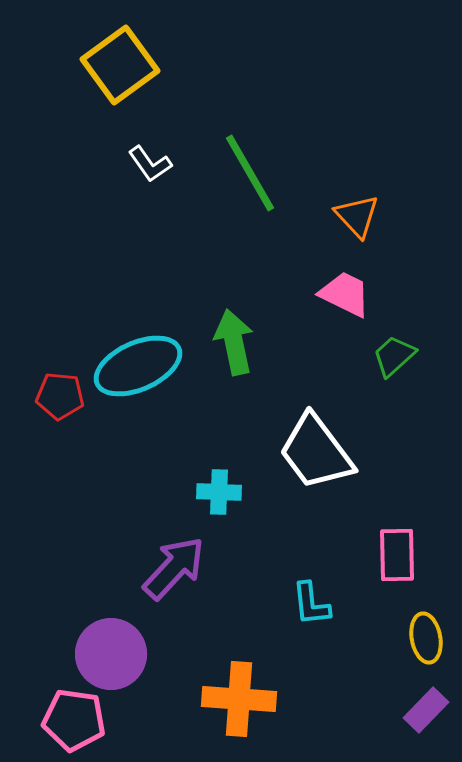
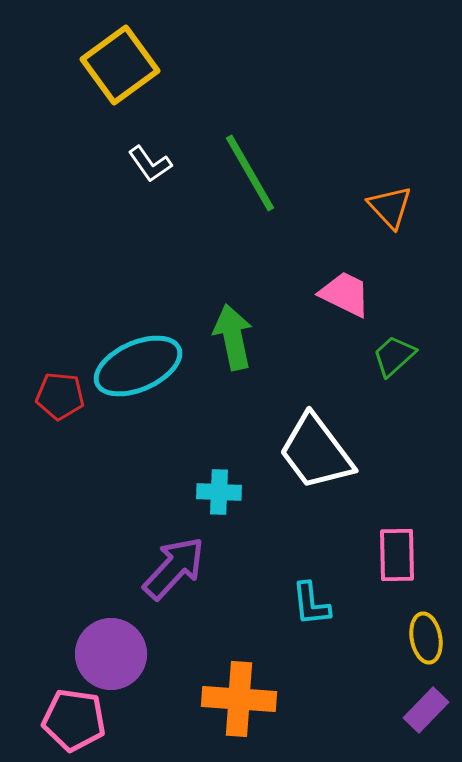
orange triangle: moved 33 px right, 9 px up
green arrow: moved 1 px left, 5 px up
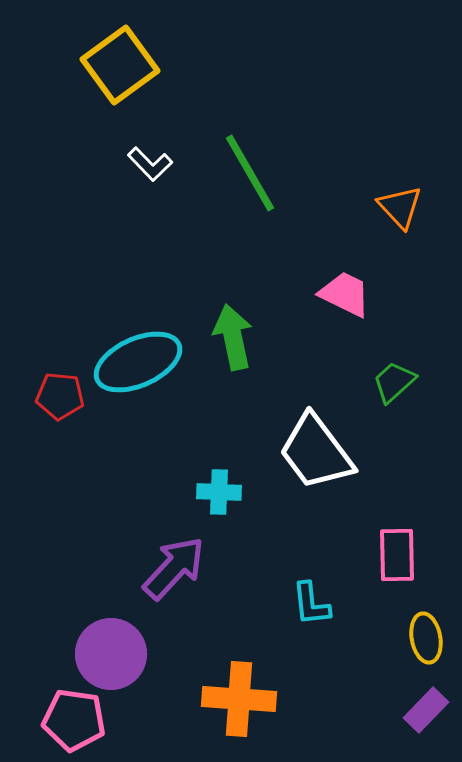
white L-shape: rotated 9 degrees counterclockwise
orange triangle: moved 10 px right
green trapezoid: moved 26 px down
cyan ellipse: moved 4 px up
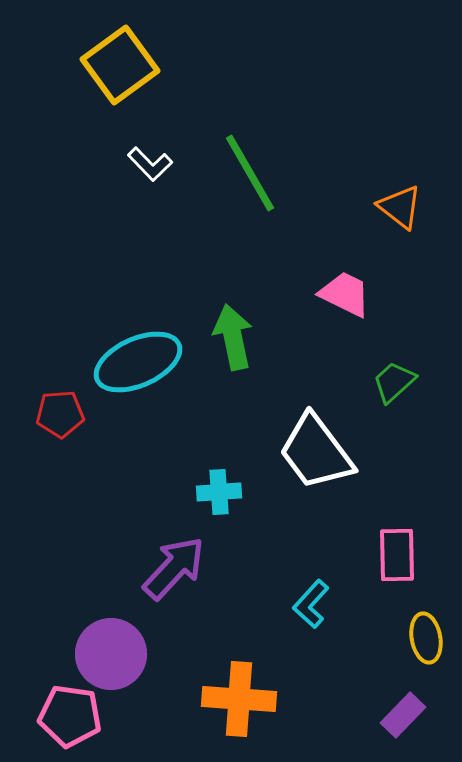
orange triangle: rotated 9 degrees counterclockwise
red pentagon: moved 18 px down; rotated 9 degrees counterclockwise
cyan cross: rotated 6 degrees counterclockwise
cyan L-shape: rotated 48 degrees clockwise
purple rectangle: moved 23 px left, 5 px down
pink pentagon: moved 4 px left, 4 px up
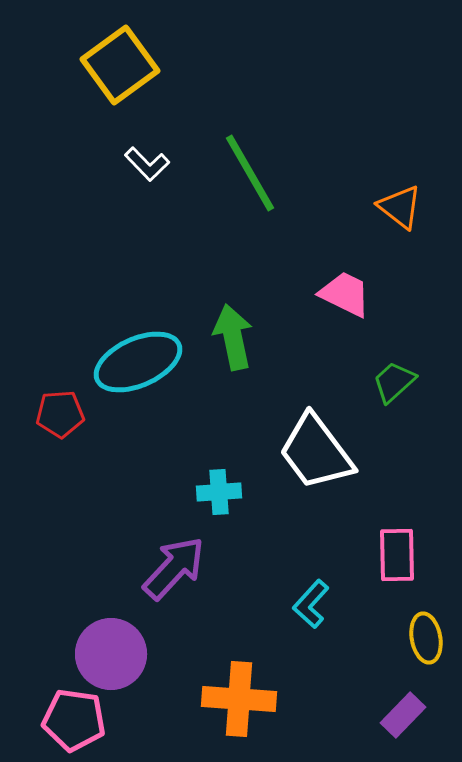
white L-shape: moved 3 px left
pink pentagon: moved 4 px right, 4 px down
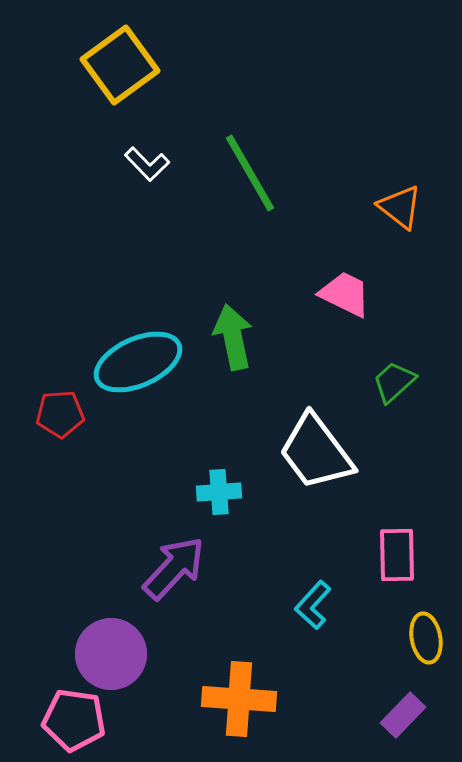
cyan L-shape: moved 2 px right, 1 px down
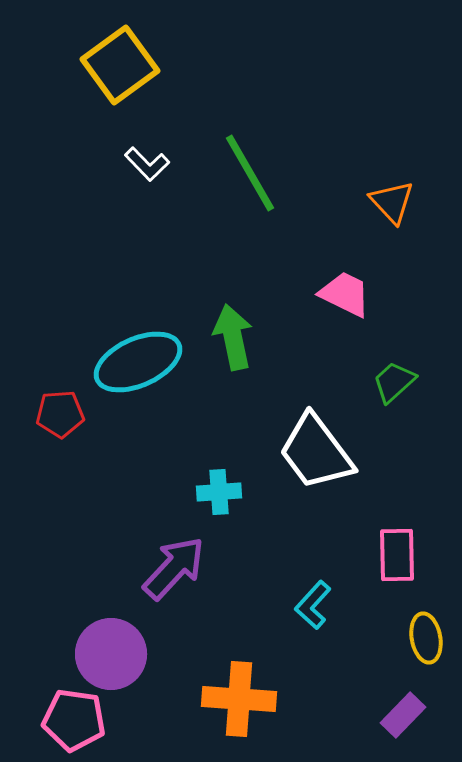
orange triangle: moved 8 px left, 5 px up; rotated 9 degrees clockwise
